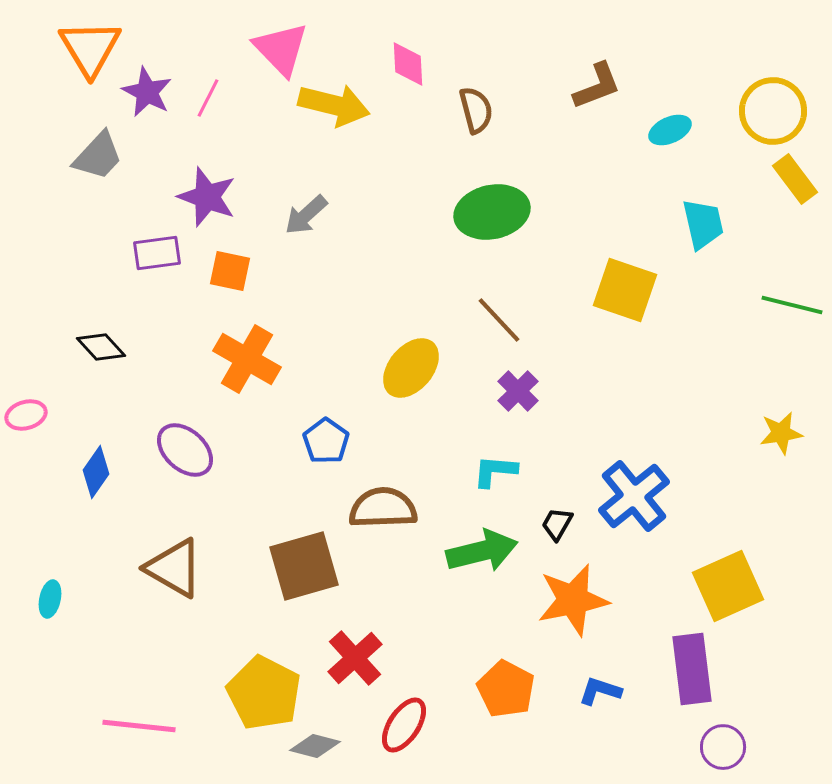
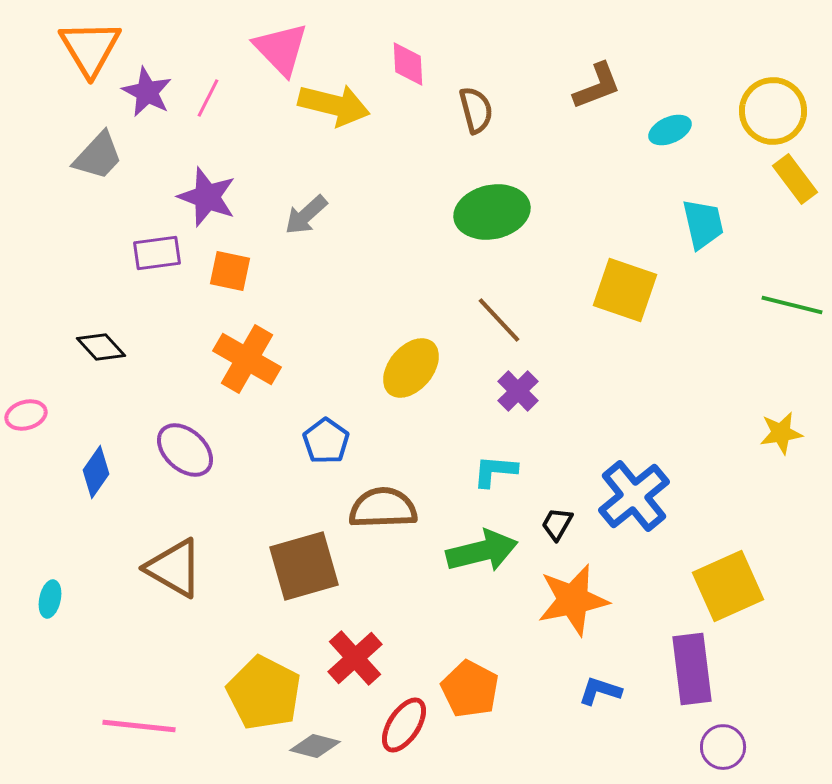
orange pentagon at (506, 689): moved 36 px left
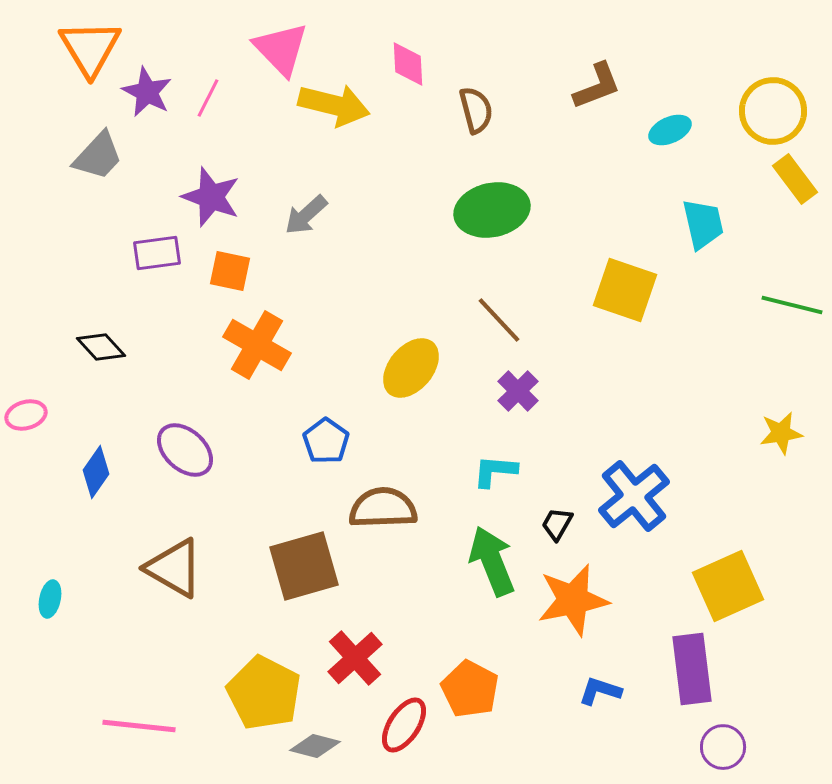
purple star at (207, 197): moved 4 px right
green ellipse at (492, 212): moved 2 px up
orange cross at (247, 359): moved 10 px right, 14 px up
green arrow at (482, 551): moved 10 px right, 10 px down; rotated 98 degrees counterclockwise
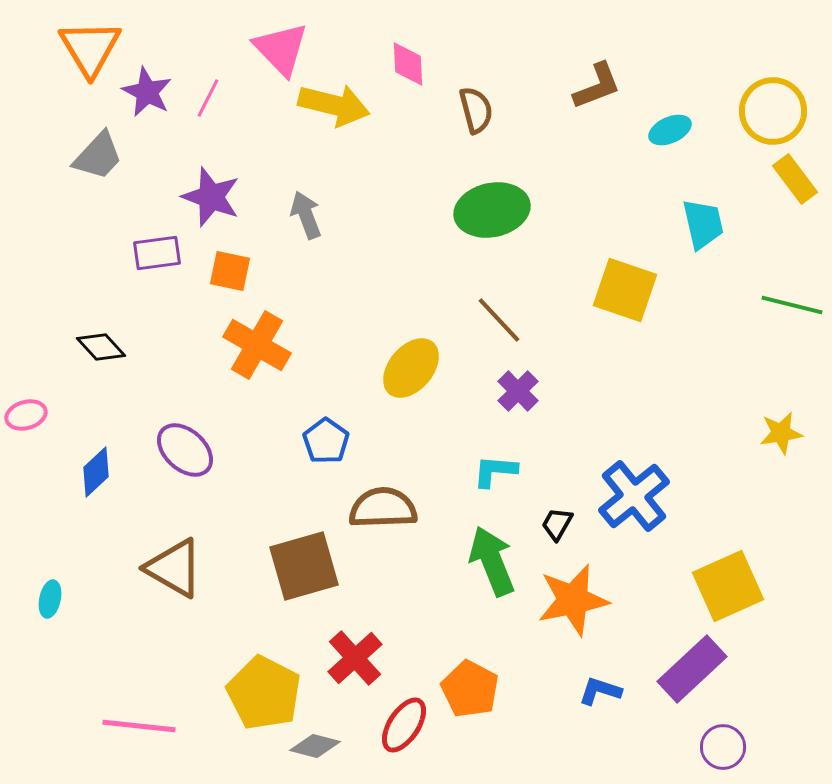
gray arrow at (306, 215): rotated 111 degrees clockwise
blue diamond at (96, 472): rotated 12 degrees clockwise
purple rectangle at (692, 669): rotated 54 degrees clockwise
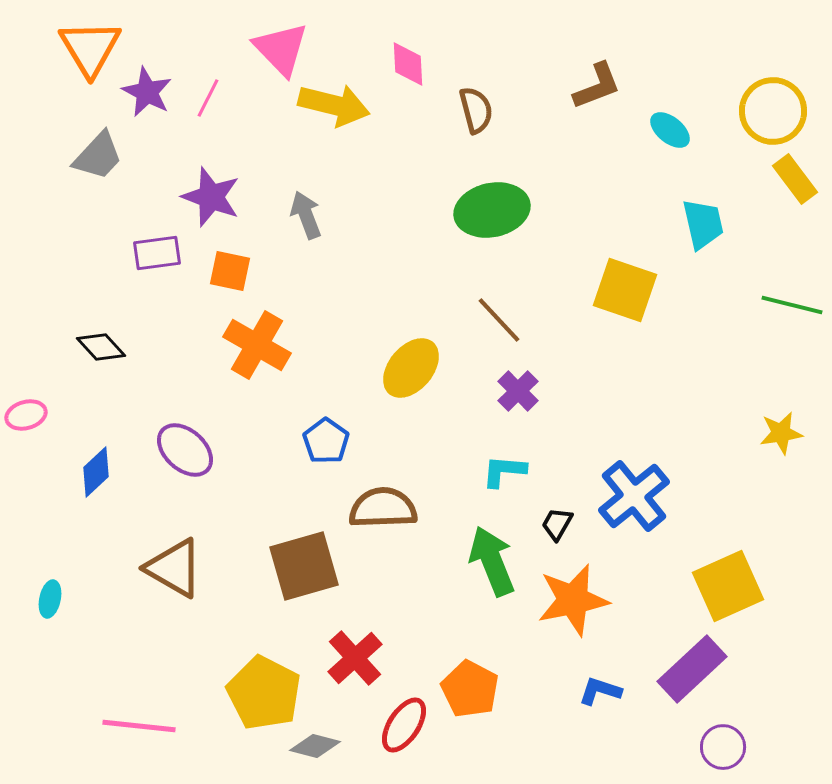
cyan ellipse at (670, 130): rotated 63 degrees clockwise
cyan L-shape at (495, 471): moved 9 px right
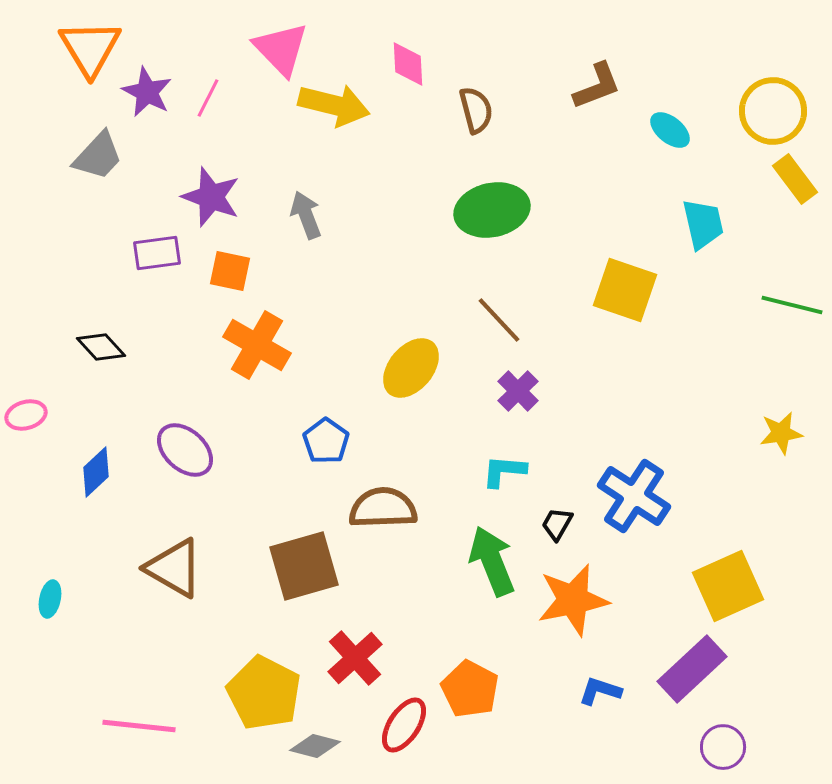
blue cross at (634, 496): rotated 18 degrees counterclockwise
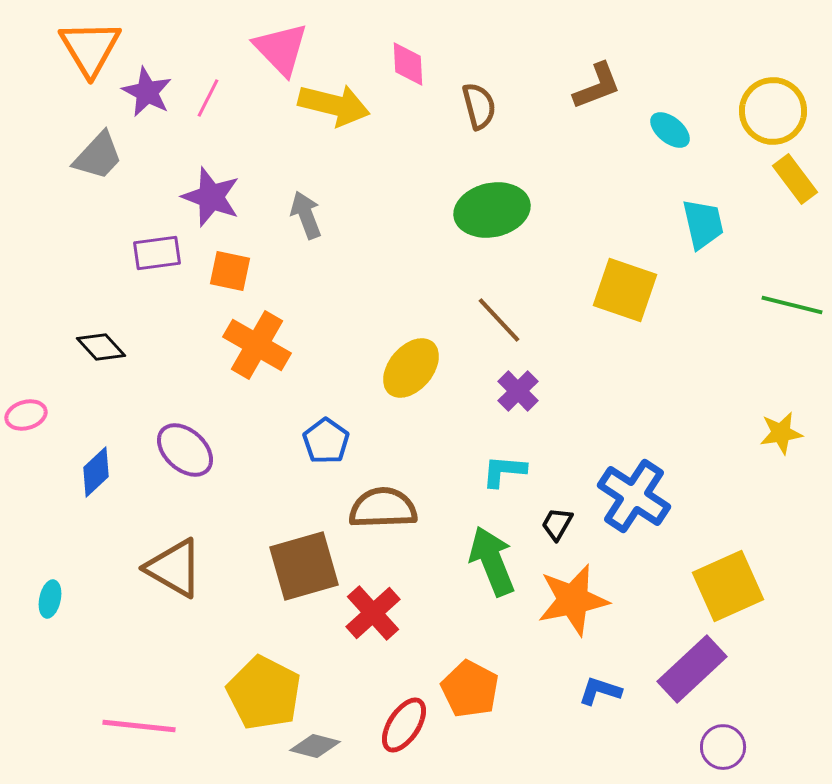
brown semicircle at (476, 110): moved 3 px right, 4 px up
red cross at (355, 658): moved 18 px right, 45 px up
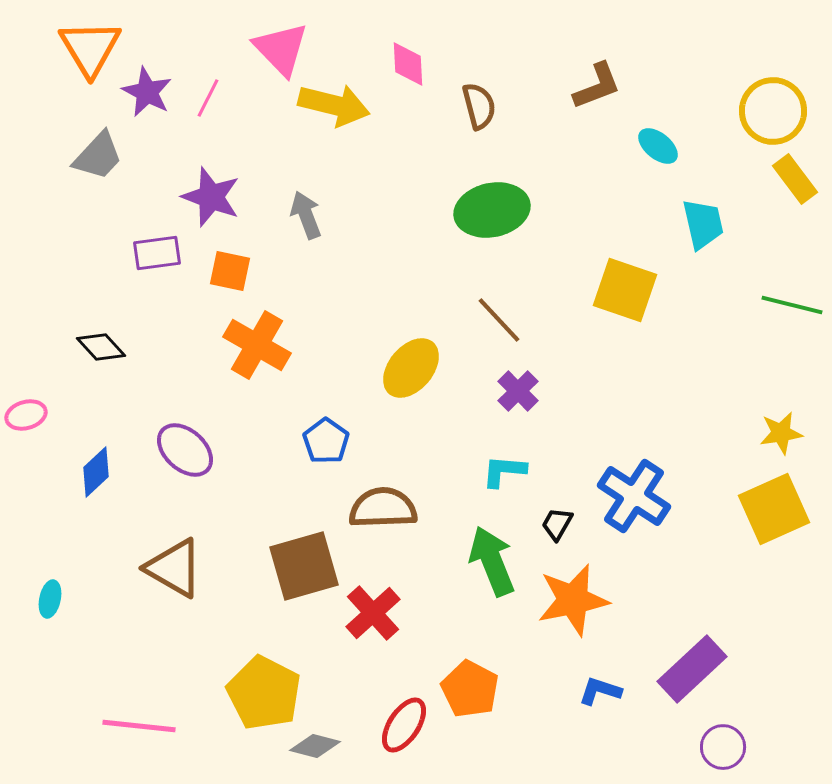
cyan ellipse at (670, 130): moved 12 px left, 16 px down
yellow square at (728, 586): moved 46 px right, 77 px up
